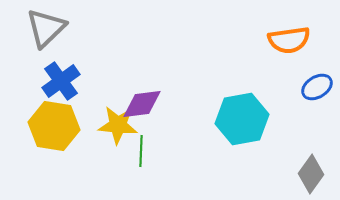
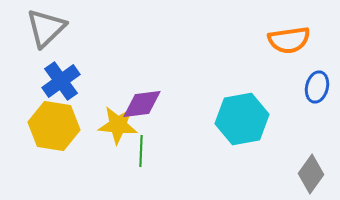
blue ellipse: rotated 44 degrees counterclockwise
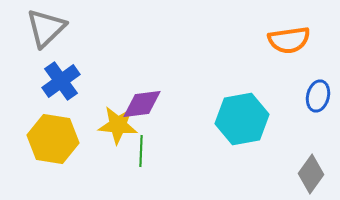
blue ellipse: moved 1 px right, 9 px down
yellow hexagon: moved 1 px left, 13 px down
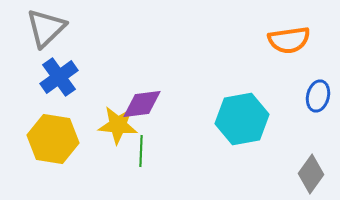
blue cross: moved 2 px left, 4 px up
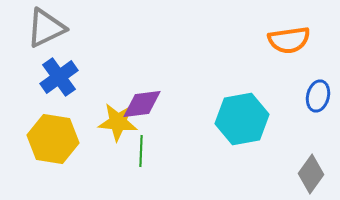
gray triangle: rotated 18 degrees clockwise
yellow star: moved 3 px up
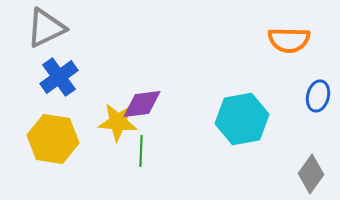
orange semicircle: rotated 9 degrees clockwise
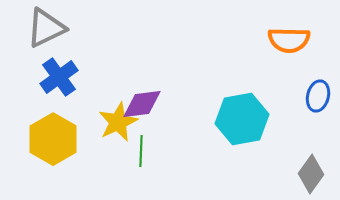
yellow star: rotated 30 degrees counterclockwise
yellow hexagon: rotated 21 degrees clockwise
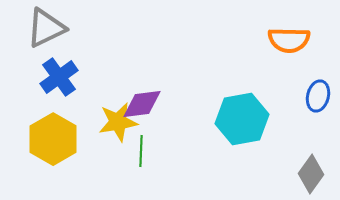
yellow star: rotated 15 degrees clockwise
